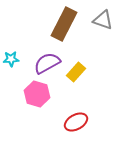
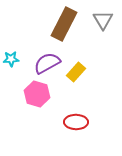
gray triangle: rotated 40 degrees clockwise
red ellipse: rotated 30 degrees clockwise
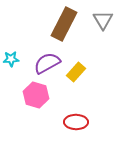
pink hexagon: moved 1 px left, 1 px down
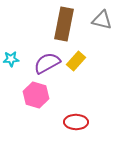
gray triangle: moved 1 px left; rotated 45 degrees counterclockwise
brown rectangle: rotated 16 degrees counterclockwise
yellow rectangle: moved 11 px up
